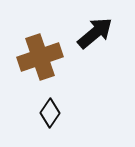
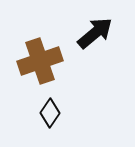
brown cross: moved 4 px down
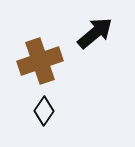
black diamond: moved 6 px left, 2 px up
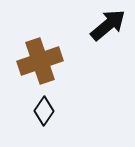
black arrow: moved 13 px right, 8 px up
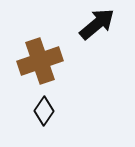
black arrow: moved 11 px left, 1 px up
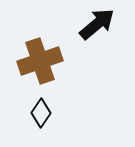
black diamond: moved 3 px left, 2 px down
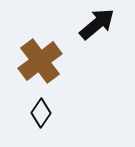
brown cross: rotated 18 degrees counterclockwise
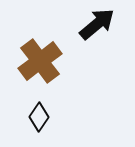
black diamond: moved 2 px left, 4 px down
